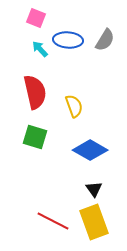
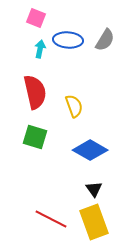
cyan arrow: rotated 54 degrees clockwise
red line: moved 2 px left, 2 px up
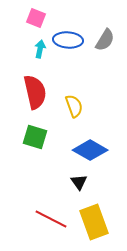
black triangle: moved 15 px left, 7 px up
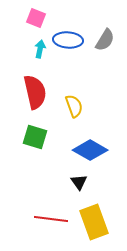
red line: rotated 20 degrees counterclockwise
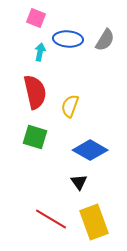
blue ellipse: moved 1 px up
cyan arrow: moved 3 px down
yellow semicircle: moved 4 px left; rotated 140 degrees counterclockwise
red line: rotated 24 degrees clockwise
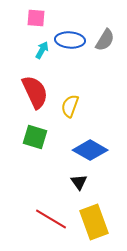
pink square: rotated 18 degrees counterclockwise
blue ellipse: moved 2 px right, 1 px down
cyan arrow: moved 2 px right, 2 px up; rotated 18 degrees clockwise
red semicircle: rotated 12 degrees counterclockwise
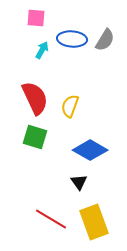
blue ellipse: moved 2 px right, 1 px up
red semicircle: moved 6 px down
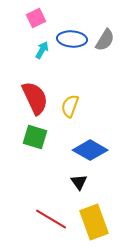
pink square: rotated 30 degrees counterclockwise
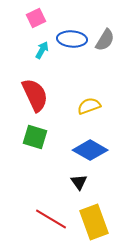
red semicircle: moved 3 px up
yellow semicircle: moved 19 px right; rotated 50 degrees clockwise
